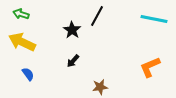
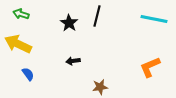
black line: rotated 15 degrees counterclockwise
black star: moved 3 px left, 7 px up
yellow arrow: moved 4 px left, 2 px down
black arrow: rotated 40 degrees clockwise
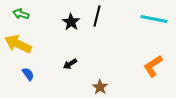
black star: moved 2 px right, 1 px up
black arrow: moved 3 px left, 3 px down; rotated 24 degrees counterclockwise
orange L-shape: moved 3 px right, 1 px up; rotated 10 degrees counterclockwise
brown star: rotated 28 degrees counterclockwise
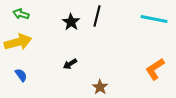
yellow arrow: moved 2 px up; rotated 140 degrees clockwise
orange L-shape: moved 2 px right, 3 px down
blue semicircle: moved 7 px left, 1 px down
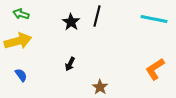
yellow arrow: moved 1 px up
black arrow: rotated 32 degrees counterclockwise
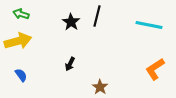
cyan line: moved 5 px left, 6 px down
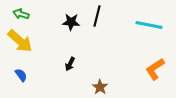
black star: rotated 30 degrees counterclockwise
yellow arrow: moved 2 px right; rotated 56 degrees clockwise
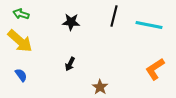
black line: moved 17 px right
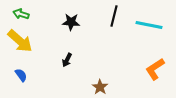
black arrow: moved 3 px left, 4 px up
